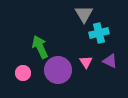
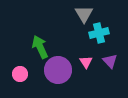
purple triangle: rotated 21 degrees clockwise
pink circle: moved 3 px left, 1 px down
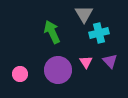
green arrow: moved 12 px right, 15 px up
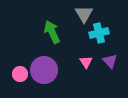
purple circle: moved 14 px left
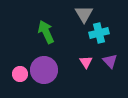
green arrow: moved 6 px left
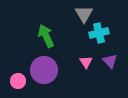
green arrow: moved 4 px down
pink circle: moved 2 px left, 7 px down
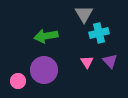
green arrow: rotated 75 degrees counterclockwise
pink triangle: moved 1 px right
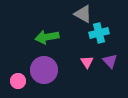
gray triangle: moved 1 px left; rotated 30 degrees counterclockwise
green arrow: moved 1 px right, 1 px down
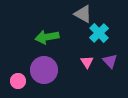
cyan cross: rotated 30 degrees counterclockwise
